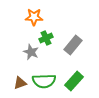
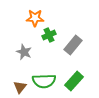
orange star: moved 1 px right, 1 px down
green cross: moved 3 px right, 3 px up
gray star: moved 7 px left
brown triangle: moved 4 px down; rotated 32 degrees counterclockwise
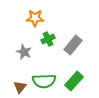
green cross: moved 1 px left, 4 px down
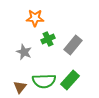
green rectangle: moved 4 px left, 1 px up
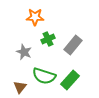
orange star: moved 1 px up
green semicircle: moved 5 px up; rotated 20 degrees clockwise
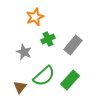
orange star: rotated 24 degrees counterclockwise
green semicircle: rotated 60 degrees counterclockwise
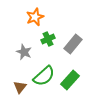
gray rectangle: moved 1 px up
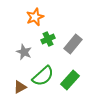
green semicircle: moved 1 px left
brown triangle: rotated 24 degrees clockwise
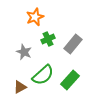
green semicircle: moved 1 px up
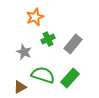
green semicircle: rotated 120 degrees counterclockwise
green rectangle: moved 2 px up
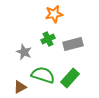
orange star: moved 19 px right, 3 px up; rotated 12 degrees clockwise
gray rectangle: rotated 36 degrees clockwise
